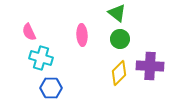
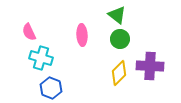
green triangle: moved 2 px down
blue hexagon: rotated 20 degrees clockwise
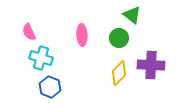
green triangle: moved 15 px right
green circle: moved 1 px left, 1 px up
purple cross: moved 1 px right, 1 px up
blue hexagon: moved 1 px left, 1 px up
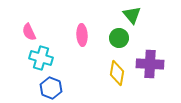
green triangle: rotated 12 degrees clockwise
purple cross: moved 1 px left, 1 px up
yellow diamond: moved 2 px left; rotated 35 degrees counterclockwise
blue hexagon: moved 1 px right, 1 px down
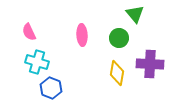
green triangle: moved 3 px right, 1 px up
cyan cross: moved 4 px left, 4 px down
